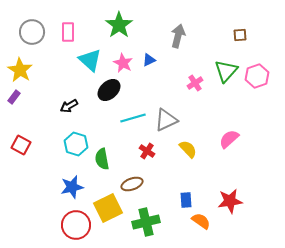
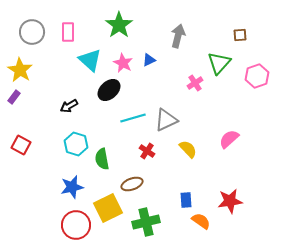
green triangle: moved 7 px left, 8 px up
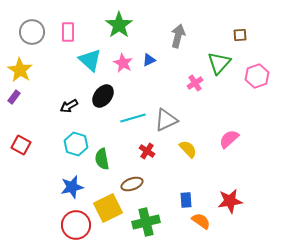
black ellipse: moved 6 px left, 6 px down; rotated 10 degrees counterclockwise
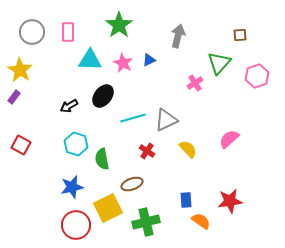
cyan triangle: rotated 40 degrees counterclockwise
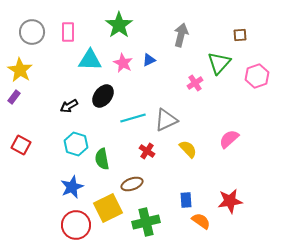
gray arrow: moved 3 px right, 1 px up
blue star: rotated 10 degrees counterclockwise
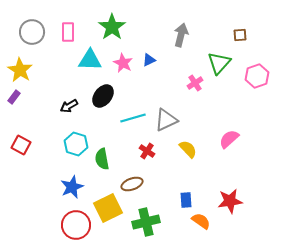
green star: moved 7 px left, 2 px down
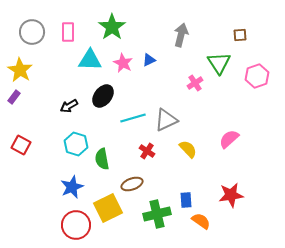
green triangle: rotated 15 degrees counterclockwise
red star: moved 1 px right, 6 px up
green cross: moved 11 px right, 8 px up
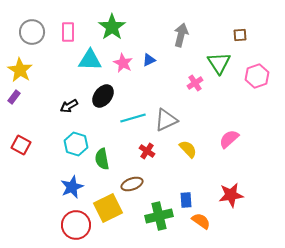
green cross: moved 2 px right, 2 px down
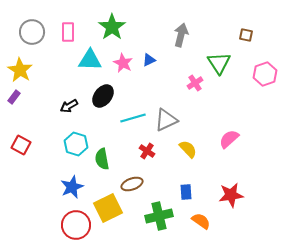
brown square: moved 6 px right; rotated 16 degrees clockwise
pink hexagon: moved 8 px right, 2 px up
blue rectangle: moved 8 px up
